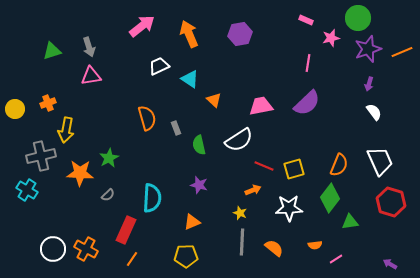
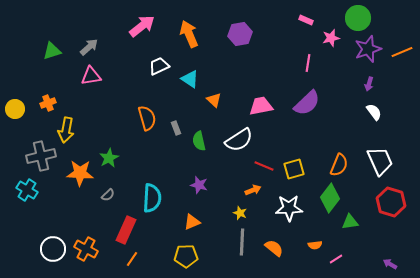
gray arrow at (89, 47): rotated 114 degrees counterclockwise
green semicircle at (199, 145): moved 4 px up
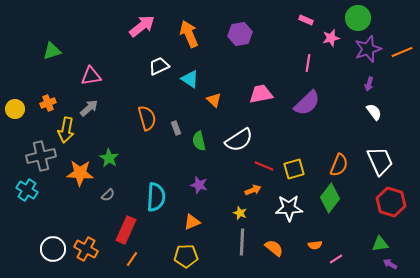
gray arrow at (89, 47): moved 61 px down
pink trapezoid at (261, 106): moved 12 px up
green star at (109, 158): rotated 12 degrees counterclockwise
cyan semicircle at (152, 198): moved 4 px right, 1 px up
green triangle at (350, 222): moved 30 px right, 22 px down
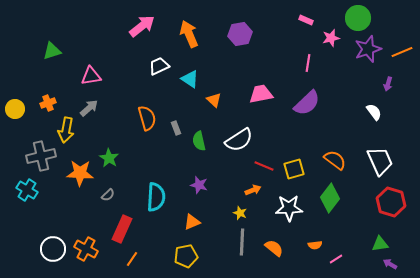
purple arrow at (369, 84): moved 19 px right
orange semicircle at (339, 165): moved 4 px left, 5 px up; rotated 75 degrees counterclockwise
red rectangle at (126, 230): moved 4 px left, 1 px up
yellow pentagon at (186, 256): rotated 10 degrees counterclockwise
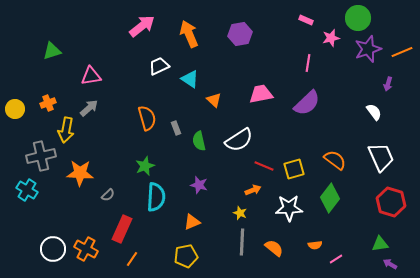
green star at (109, 158): moved 36 px right, 8 px down; rotated 18 degrees clockwise
white trapezoid at (380, 161): moved 1 px right, 4 px up
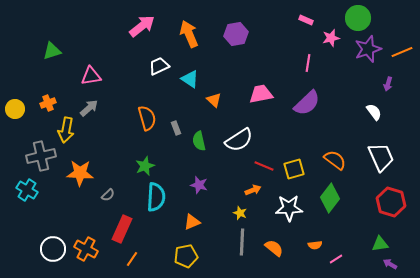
purple hexagon at (240, 34): moved 4 px left
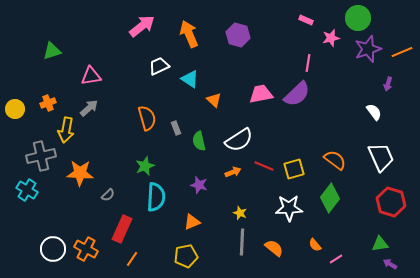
purple hexagon at (236, 34): moved 2 px right, 1 px down; rotated 25 degrees clockwise
purple semicircle at (307, 103): moved 10 px left, 9 px up
orange arrow at (253, 190): moved 20 px left, 18 px up
orange semicircle at (315, 245): rotated 56 degrees clockwise
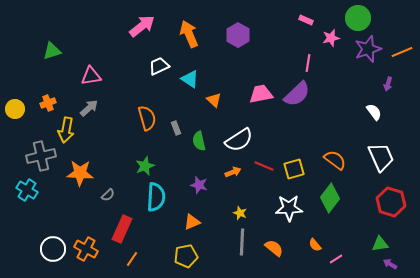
purple hexagon at (238, 35): rotated 15 degrees clockwise
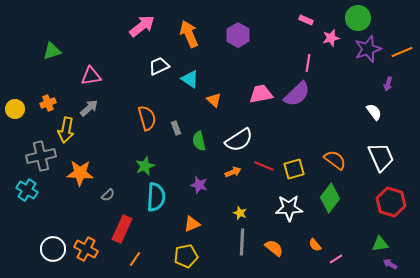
orange triangle at (192, 222): moved 2 px down
orange line at (132, 259): moved 3 px right
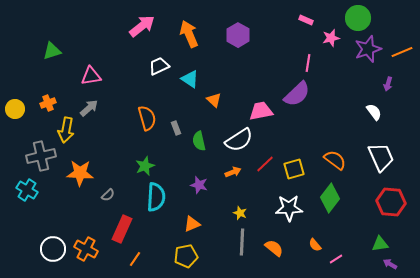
pink trapezoid at (261, 94): moved 17 px down
red line at (264, 166): moved 1 px right, 2 px up; rotated 66 degrees counterclockwise
red hexagon at (391, 202): rotated 12 degrees counterclockwise
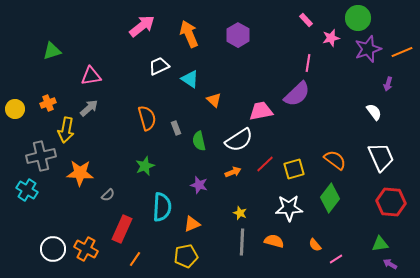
pink rectangle at (306, 20): rotated 24 degrees clockwise
cyan semicircle at (156, 197): moved 6 px right, 10 px down
orange semicircle at (274, 248): moved 7 px up; rotated 24 degrees counterclockwise
